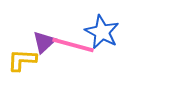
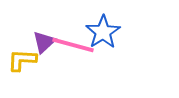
blue star: moved 1 px right; rotated 12 degrees clockwise
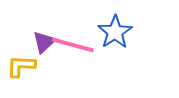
blue star: moved 12 px right
yellow L-shape: moved 1 px left, 6 px down
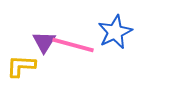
blue star: rotated 8 degrees clockwise
purple triangle: rotated 15 degrees counterclockwise
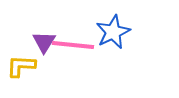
blue star: moved 2 px left
pink line: rotated 9 degrees counterclockwise
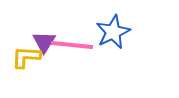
pink line: moved 1 px left
yellow L-shape: moved 5 px right, 9 px up
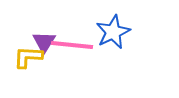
yellow L-shape: moved 2 px right
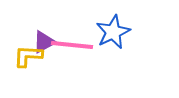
purple triangle: rotated 30 degrees clockwise
yellow L-shape: moved 1 px up
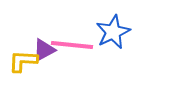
purple triangle: moved 8 px down
yellow L-shape: moved 5 px left, 5 px down
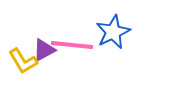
yellow L-shape: rotated 124 degrees counterclockwise
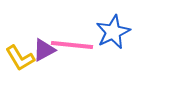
yellow L-shape: moved 3 px left, 3 px up
